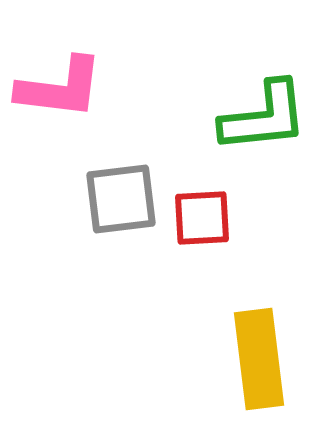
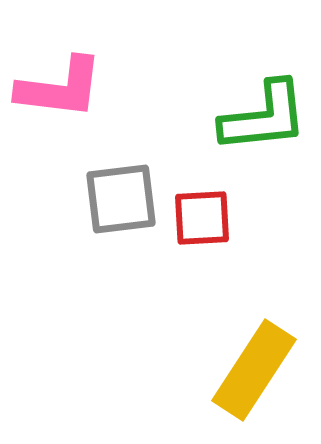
yellow rectangle: moved 5 px left, 11 px down; rotated 40 degrees clockwise
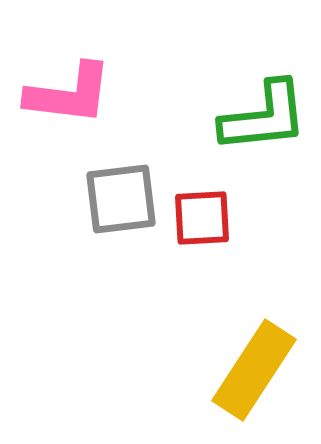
pink L-shape: moved 9 px right, 6 px down
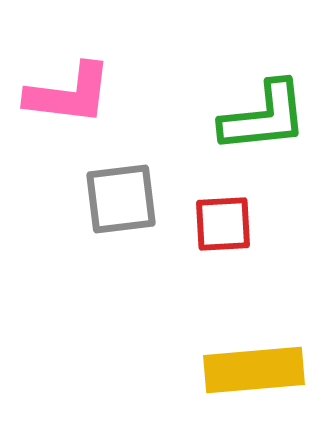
red square: moved 21 px right, 6 px down
yellow rectangle: rotated 52 degrees clockwise
